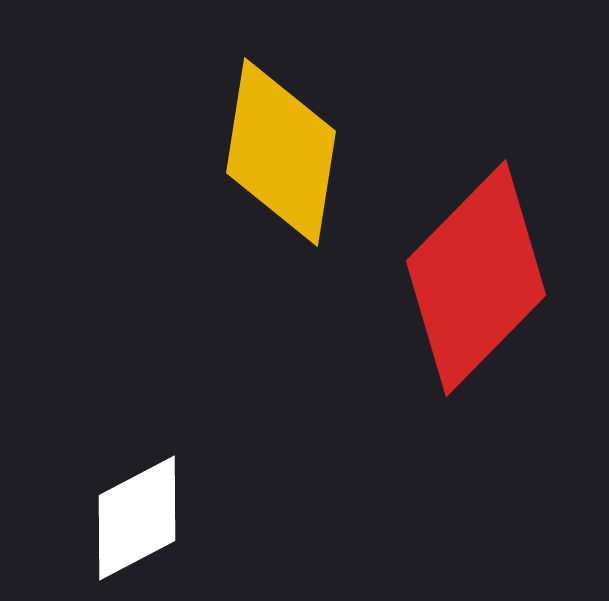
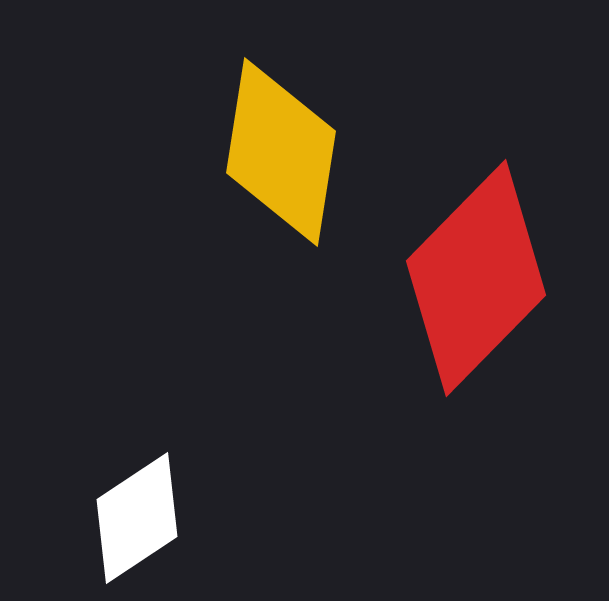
white diamond: rotated 6 degrees counterclockwise
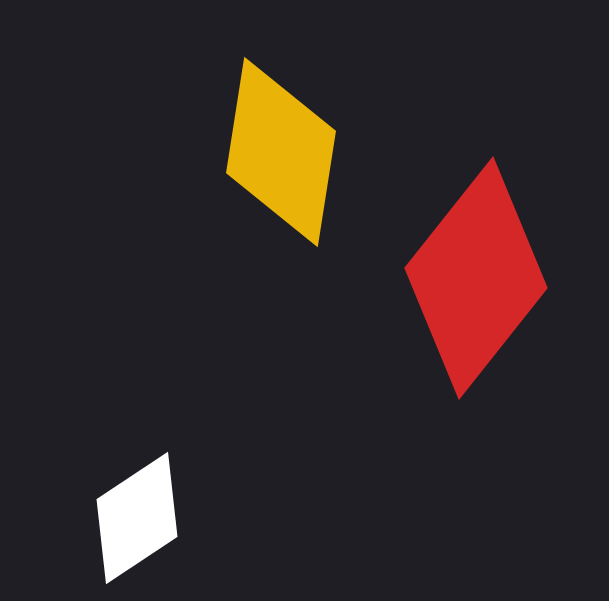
red diamond: rotated 6 degrees counterclockwise
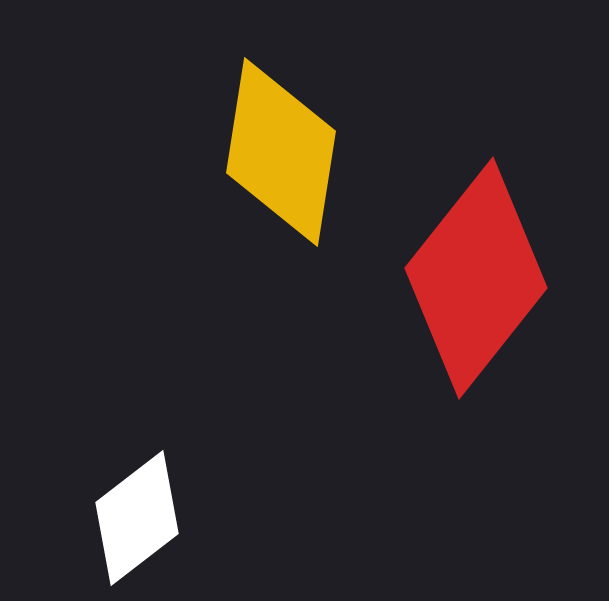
white diamond: rotated 4 degrees counterclockwise
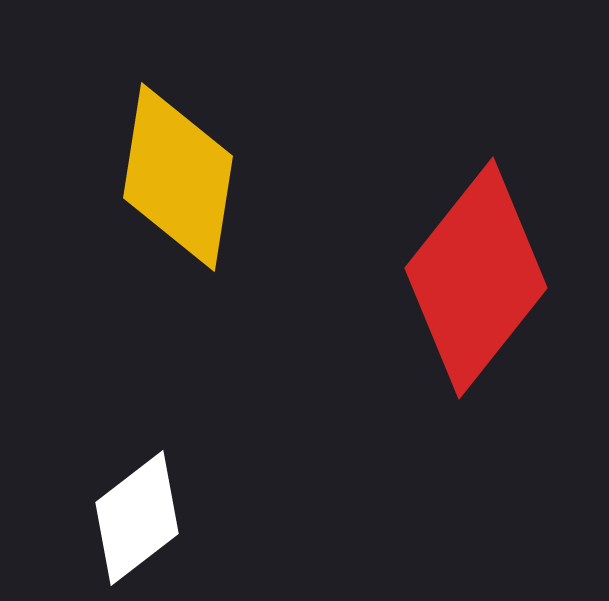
yellow diamond: moved 103 px left, 25 px down
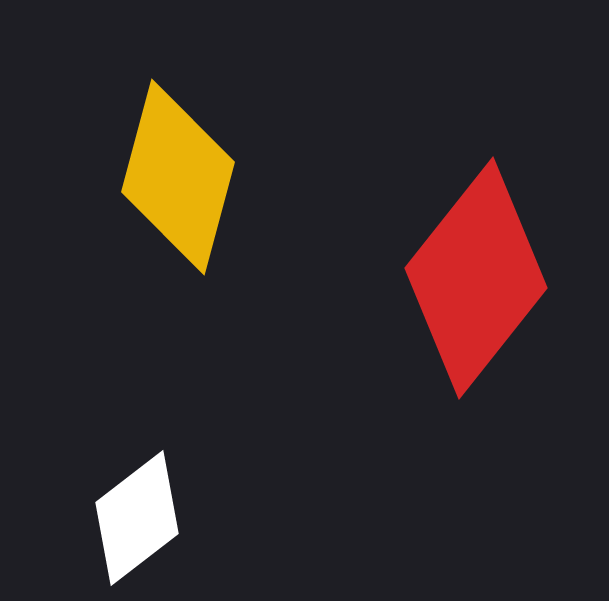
yellow diamond: rotated 6 degrees clockwise
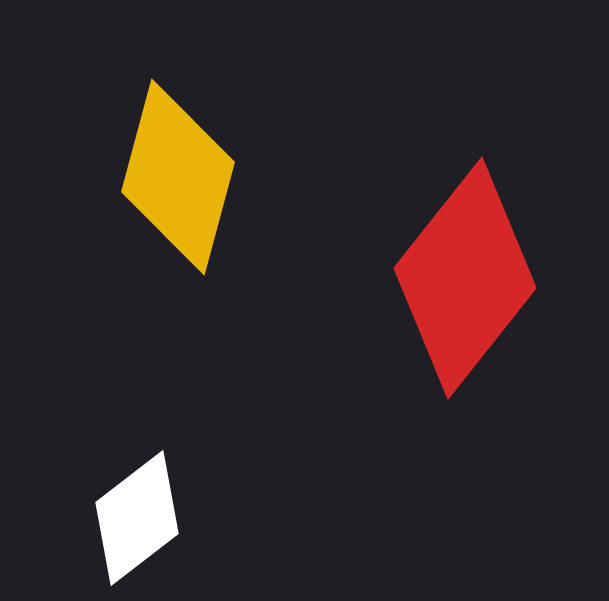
red diamond: moved 11 px left
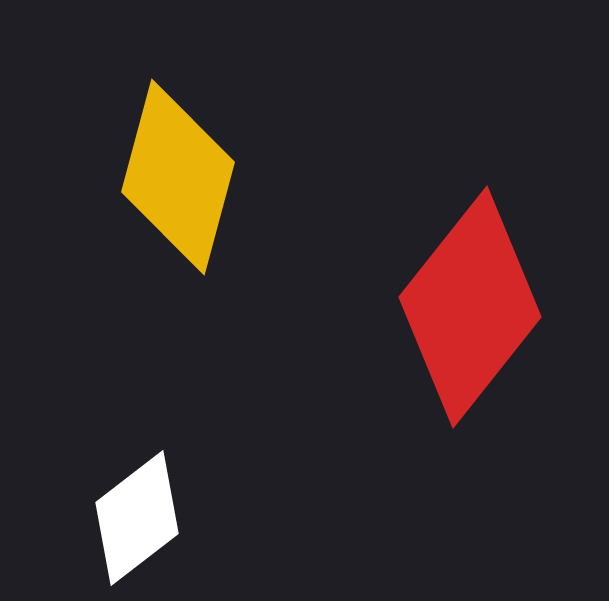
red diamond: moved 5 px right, 29 px down
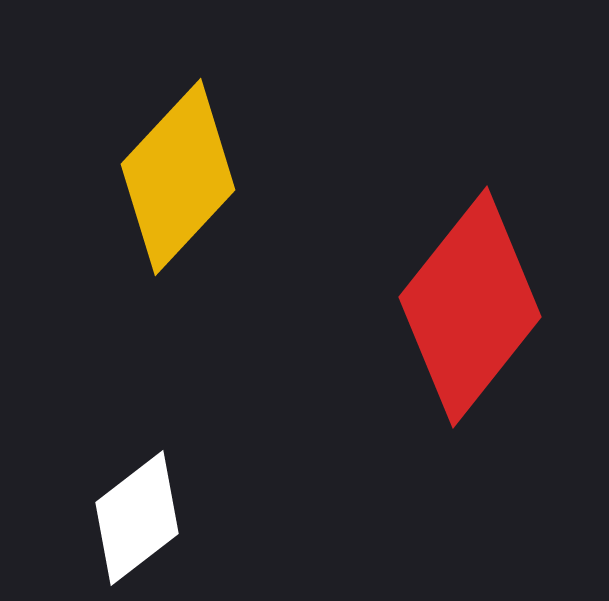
yellow diamond: rotated 28 degrees clockwise
